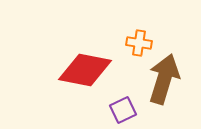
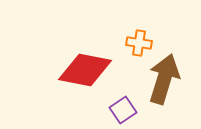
purple square: rotated 8 degrees counterclockwise
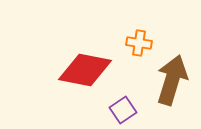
brown arrow: moved 8 px right, 1 px down
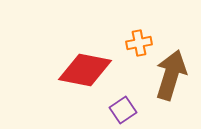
orange cross: rotated 20 degrees counterclockwise
brown arrow: moved 1 px left, 5 px up
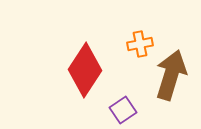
orange cross: moved 1 px right, 1 px down
red diamond: rotated 68 degrees counterclockwise
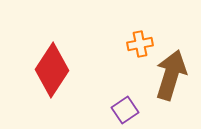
red diamond: moved 33 px left
purple square: moved 2 px right
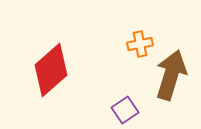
red diamond: moved 1 px left; rotated 16 degrees clockwise
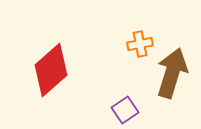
brown arrow: moved 1 px right, 2 px up
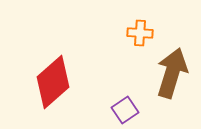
orange cross: moved 11 px up; rotated 15 degrees clockwise
red diamond: moved 2 px right, 12 px down
